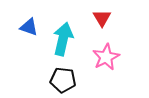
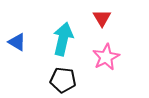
blue triangle: moved 12 px left, 15 px down; rotated 12 degrees clockwise
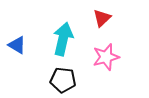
red triangle: rotated 18 degrees clockwise
blue triangle: moved 3 px down
pink star: rotated 12 degrees clockwise
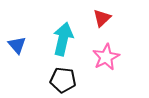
blue triangle: rotated 18 degrees clockwise
pink star: rotated 12 degrees counterclockwise
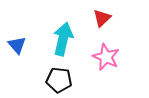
pink star: rotated 20 degrees counterclockwise
black pentagon: moved 4 px left
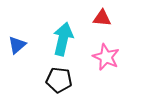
red triangle: rotated 48 degrees clockwise
blue triangle: rotated 30 degrees clockwise
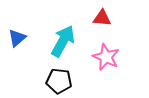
cyan arrow: moved 2 px down; rotated 16 degrees clockwise
blue triangle: moved 7 px up
black pentagon: moved 1 px down
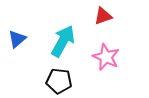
red triangle: moved 1 px right, 2 px up; rotated 24 degrees counterclockwise
blue triangle: moved 1 px down
